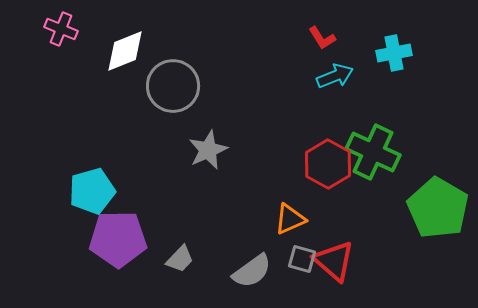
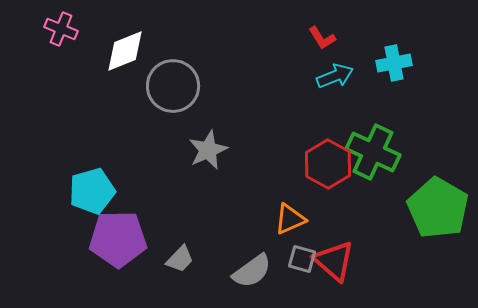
cyan cross: moved 10 px down
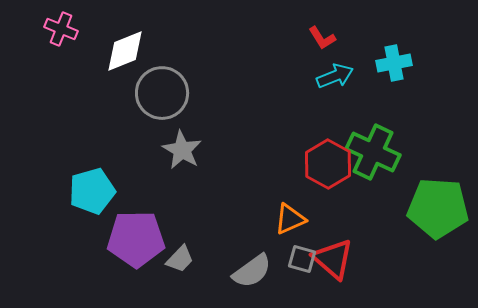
gray circle: moved 11 px left, 7 px down
gray star: moved 26 px left; rotated 18 degrees counterclockwise
green pentagon: rotated 26 degrees counterclockwise
purple pentagon: moved 18 px right
red triangle: moved 1 px left, 2 px up
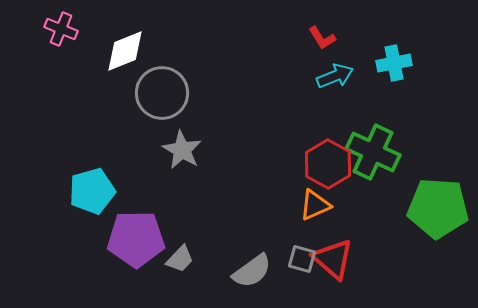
orange triangle: moved 25 px right, 14 px up
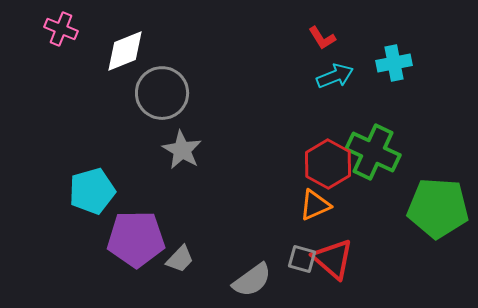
gray semicircle: moved 9 px down
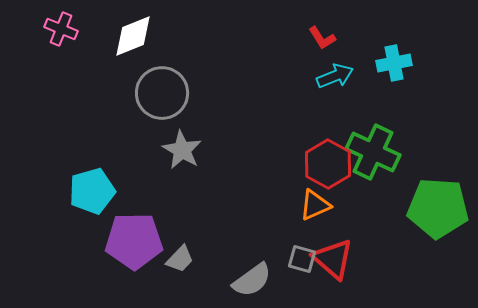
white diamond: moved 8 px right, 15 px up
purple pentagon: moved 2 px left, 2 px down
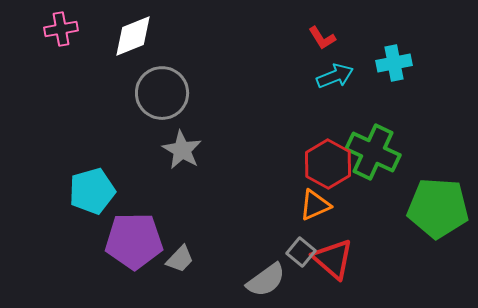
pink cross: rotated 32 degrees counterclockwise
gray square: moved 1 px left, 7 px up; rotated 24 degrees clockwise
gray semicircle: moved 14 px right
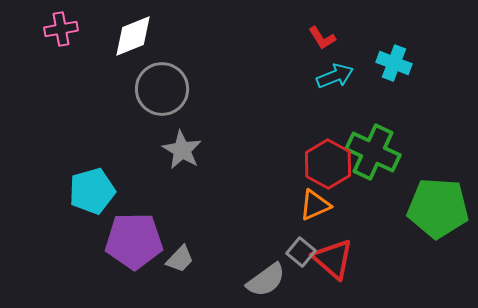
cyan cross: rotated 32 degrees clockwise
gray circle: moved 4 px up
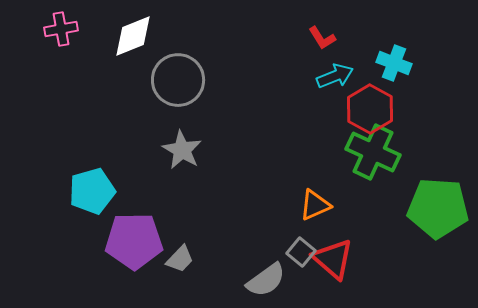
gray circle: moved 16 px right, 9 px up
red hexagon: moved 42 px right, 55 px up
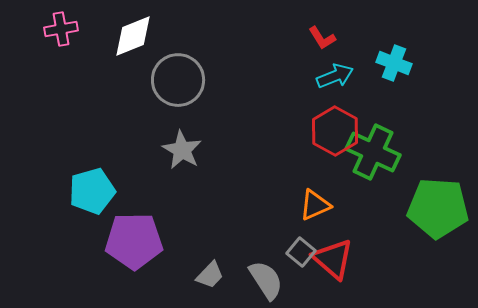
red hexagon: moved 35 px left, 22 px down
gray trapezoid: moved 30 px right, 16 px down
gray semicircle: rotated 87 degrees counterclockwise
